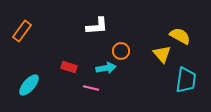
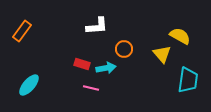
orange circle: moved 3 px right, 2 px up
red rectangle: moved 13 px right, 3 px up
cyan trapezoid: moved 2 px right
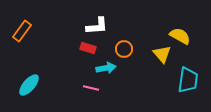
red rectangle: moved 6 px right, 16 px up
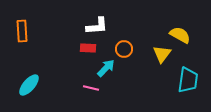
orange rectangle: rotated 40 degrees counterclockwise
yellow semicircle: moved 1 px up
red rectangle: rotated 14 degrees counterclockwise
yellow triangle: rotated 18 degrees clockwise
cyan arrow: rotated 36 degrees counterclockwise
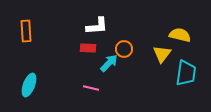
orange rectangle: moved 4 px right
yellow semicircle: rotated 15 degrees counterclockwise
cyan arrow: moved 3 px right, 5 px up
cyan trapezoid: moved 2 px left, 7 px up
cyan ellipse: rotated 20 degrees counterclockwise
